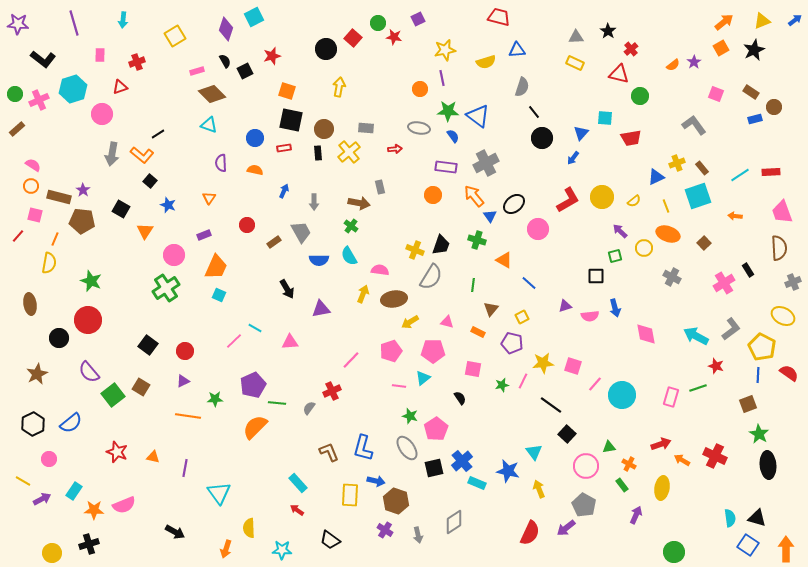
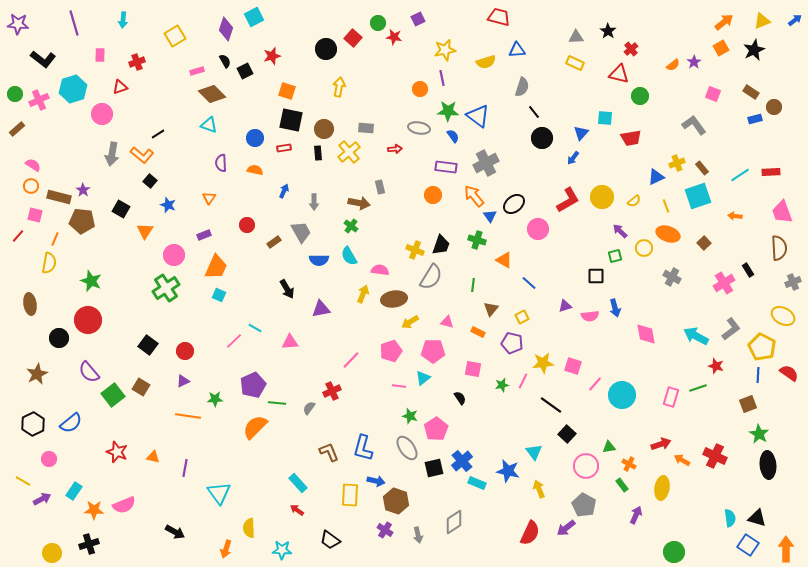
pink square at (716, 94): moved 3 px left
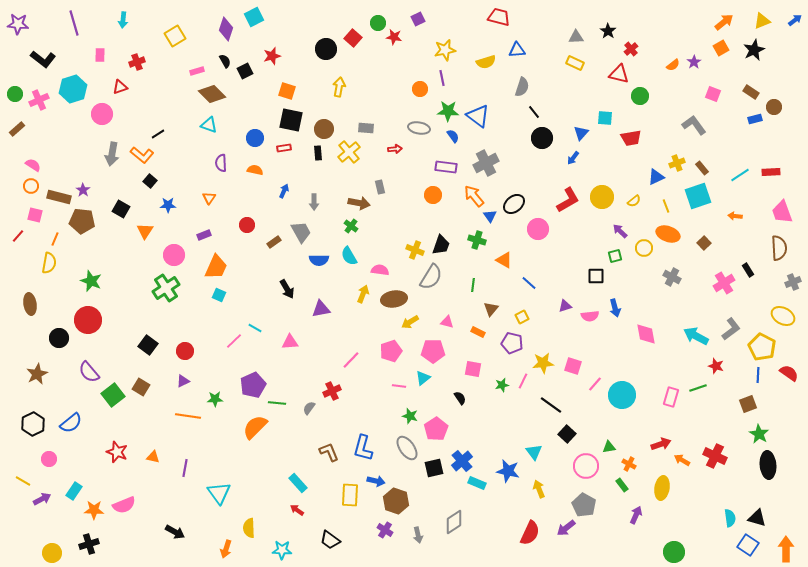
blue star at (168, 205): rotated 21 degrees counterclockwise
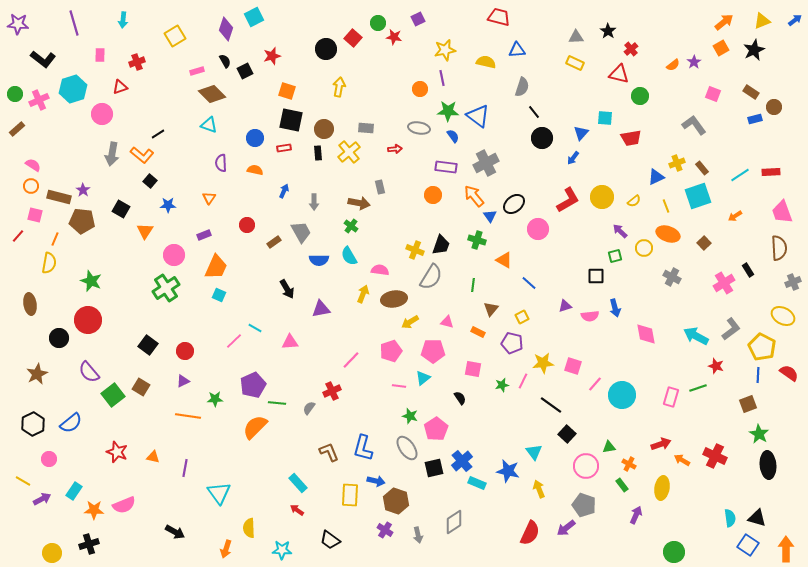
yellow semicircle at (486, 62): rotated 150 degrees counterclockwise
orange arrow at (735, 216): rotated 40 degrees counterclockwise
gray pentagon at (584, 505): rotated 10 degrees counterclockwise
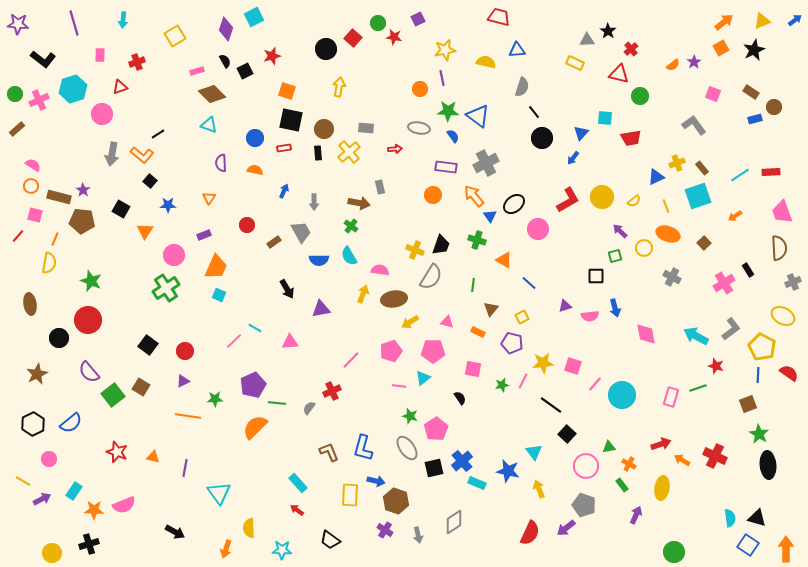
gray triangle at (576, 37): moved 11 px right, 3 px down
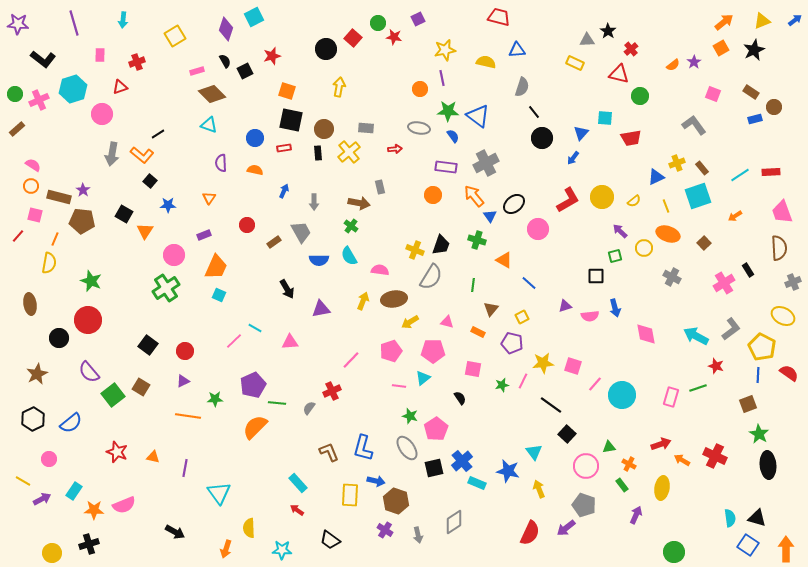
black square at (121, 209): moved 3 px right, 5 px down
yellow arrow at (363, 294): moved 7 px down
black hexagon at (33, 424): moved 5 px up
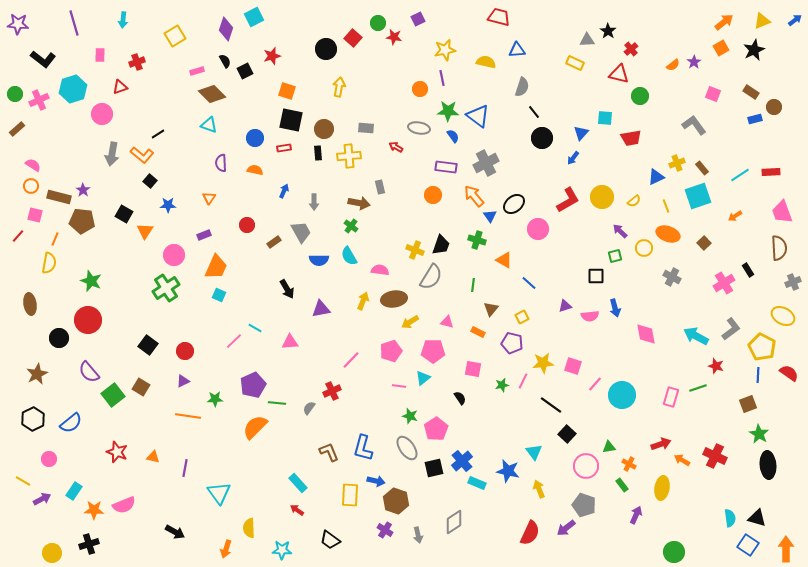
red arrow at (395, 149): moved 1 px right, 2 px up; rotated 144 degrees counterclockwise
yellow cross at (349, 152): moved 4 px down; rotated 35 degrees clockwise
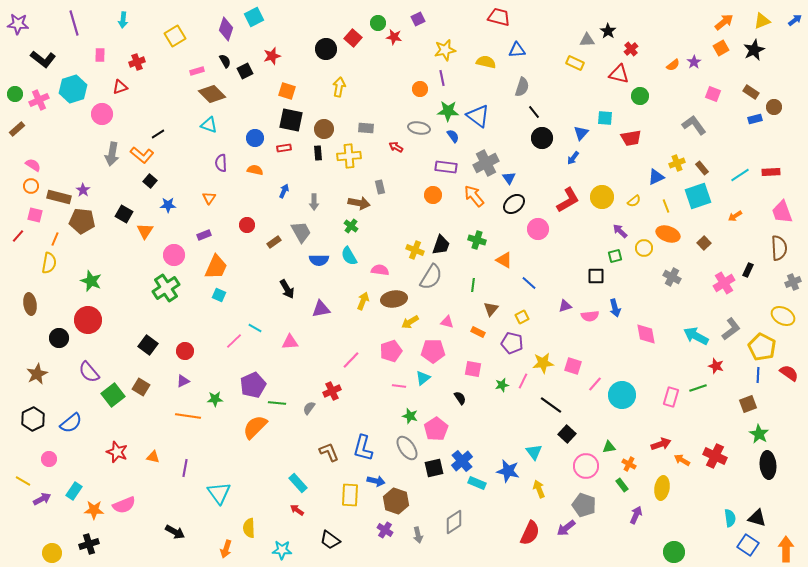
blue triangle at (490, 216): moved 19 px right, 38 px up
black rectangle at (748, 270): rotated 56 degrees clockwise
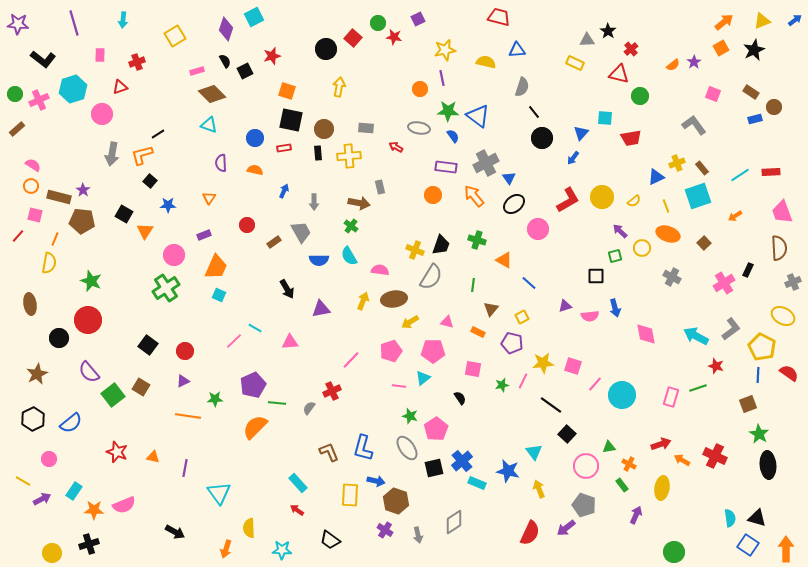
orange L-shape at (142, 155): rotated 125 degrees clockwise
yellow circle at (644, 248): moved 2 px left
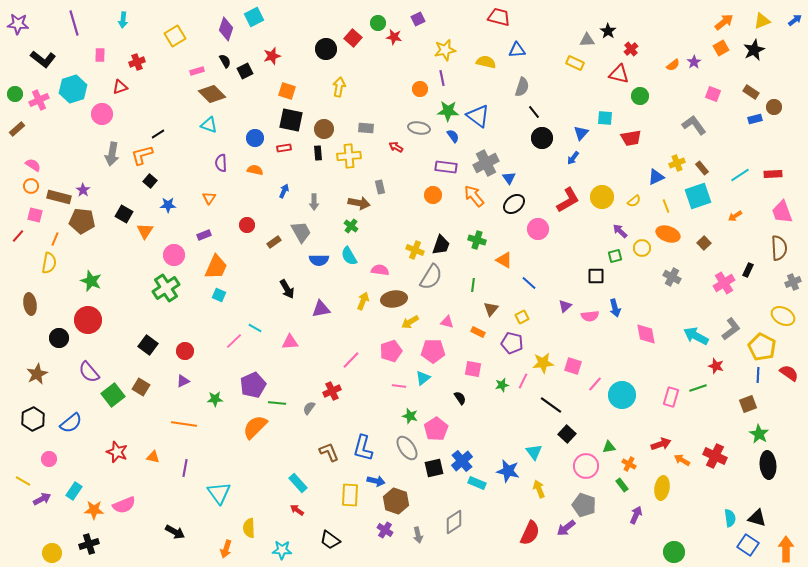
red rectangle at (771, 172): moved 2 px right, 2 px down
purple triangle at (565, 306): rotated 24 degrees counterclockwise
orange line at (188, 416): moved 4 px left, 8 px down
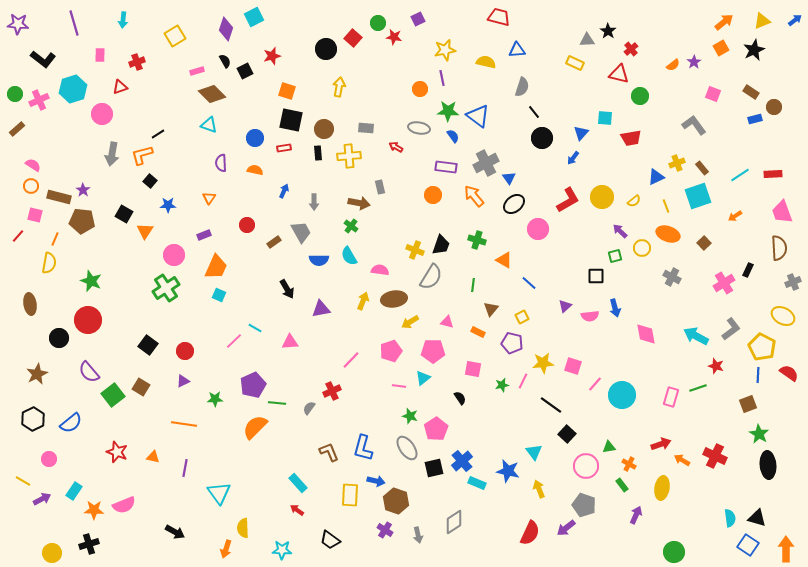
yellow semicircle at (249, 528): moved 6 px left
